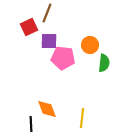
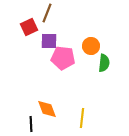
orange circle: moved 1 px right, 1 px down
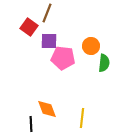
red square: rotated 30 degrees counterclockwise
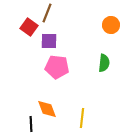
orange circle: moved 20 px right, 21 px up
pink pentagon: moved 6 px left, 9 px down
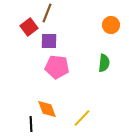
red square: rotated 18 degrees clockwise
yellow line: rotated 36 degrees clockwise
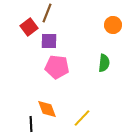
orange circle: moved 2 px right
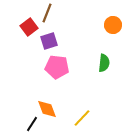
purple square: rotated 18 degrees counterclockwise
black line: moved 1 px right; rotated 35 degrees clockwise
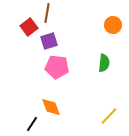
brown line: rotated 12 degrees counterclockwise
orange diamond: moved 4 px right, 2 px up
yellow line: moved 27 px right, 2 px up
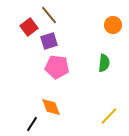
brown line: moved 2 px right, 2 px down; rotated 48 degrees counterclockwise
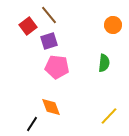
red square: moved 1 px left, 1 px up
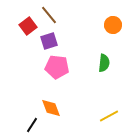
orange diamond: moved 1 px down
yellow line: rotated 18 degrees clockwise
black line: moved 1 px down
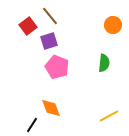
brown line: moved 1 px right, 1 px down
pink pentagon: rotated 15 degrees clockwise
